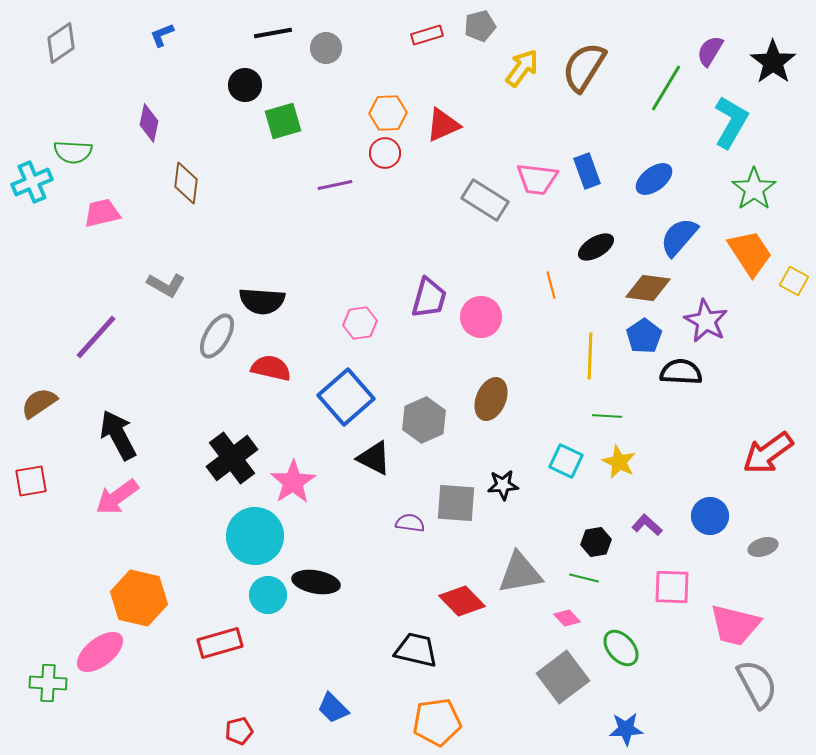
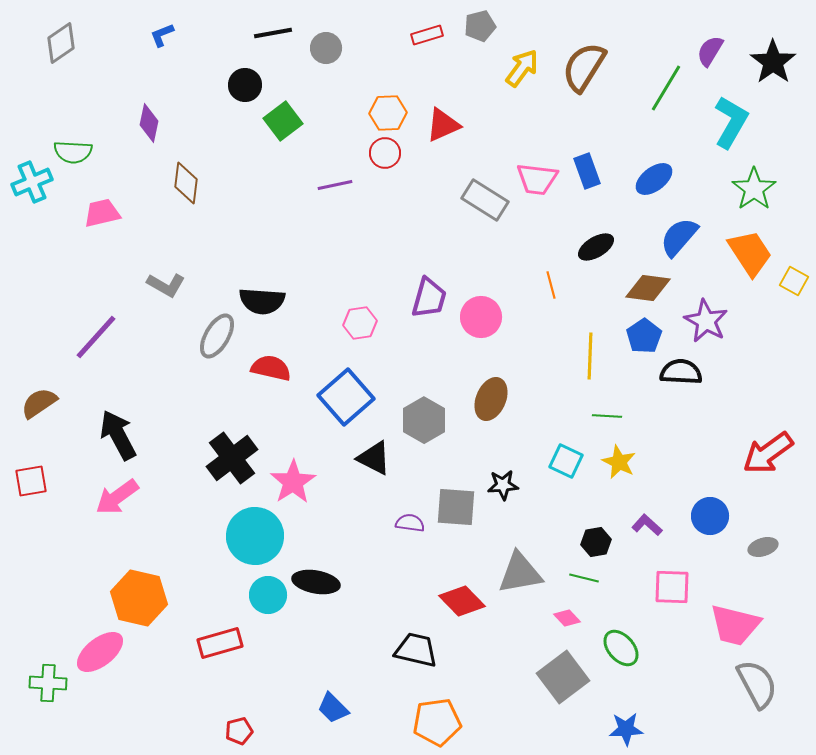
green square at (283, 121): rotated 21 degrees counterclockwise
gray hexagon at (424, 420): rotated 6 degrees counterclockwise
gray square at (456, 503): moved 4 px down
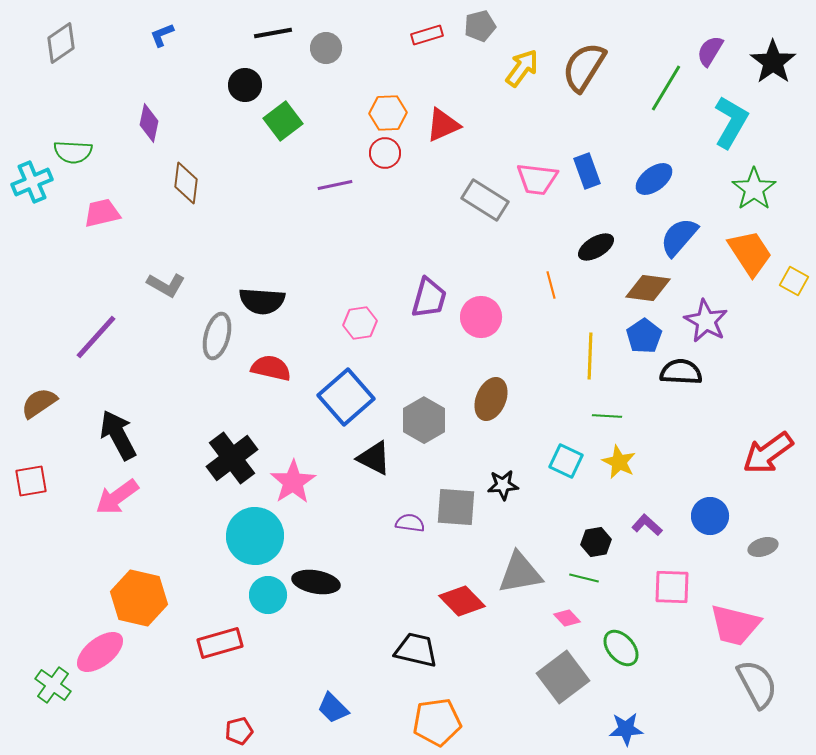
gray ellipse at (217, 336): rotated 15 degrees counterclockwise
green cross at (48, 683): moved 5 px right, 2 px down; rotated 33 degrees clockwise
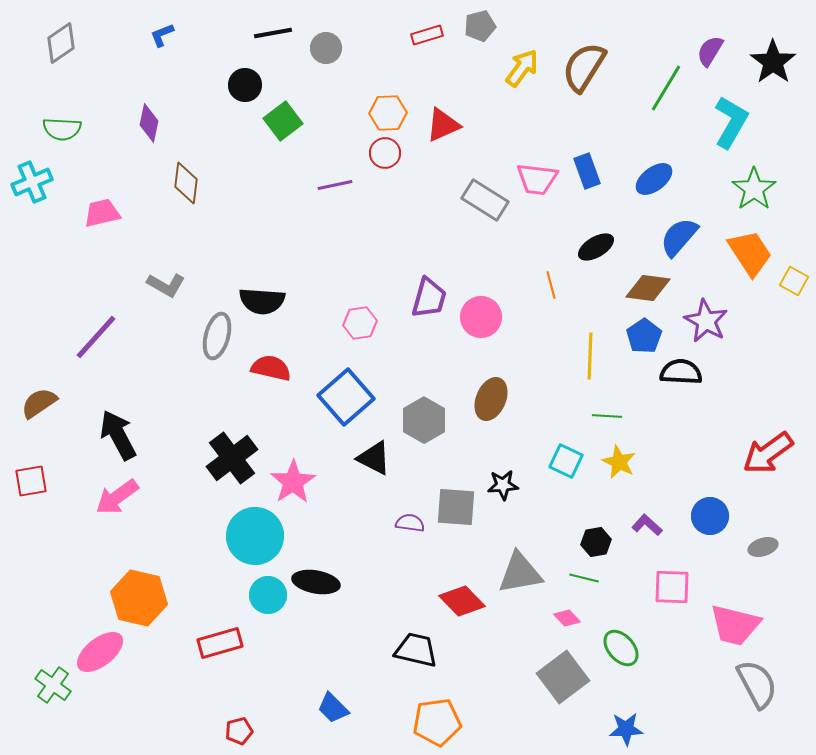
green semicircle at (73, 152): moved 11 px left, 23 px up
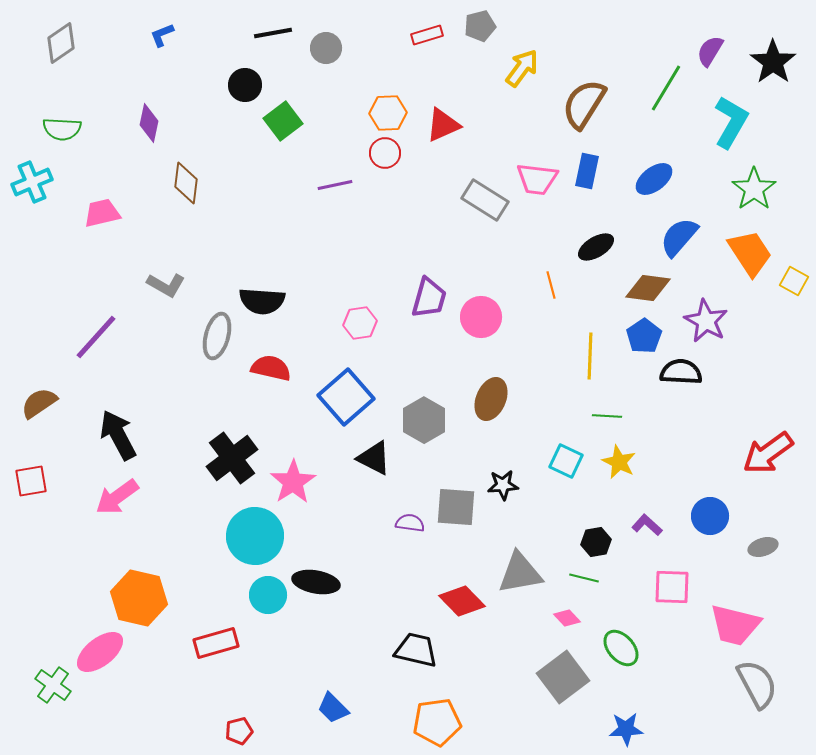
brown semicircle at (584, 67): moved 37 px down
blue rectangle at (587, 171): rotated 32 degrees clockwise
red rectangle at (220, 643): moved 4 px left
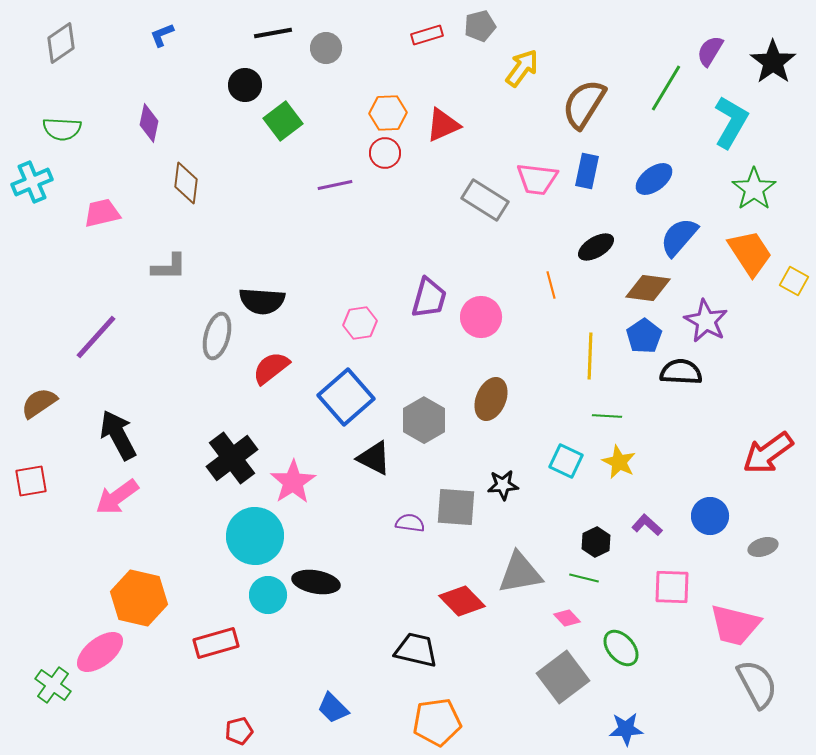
gray L-shape at (166, 285): moved 3 px right, 18 px up; rotated 30 degrees counterclockwise
red semicircle at (271, 368): rotated 51 degrees counterclockwise
black hexagon at (596, 542): rotated 16 degrees counterclockwise
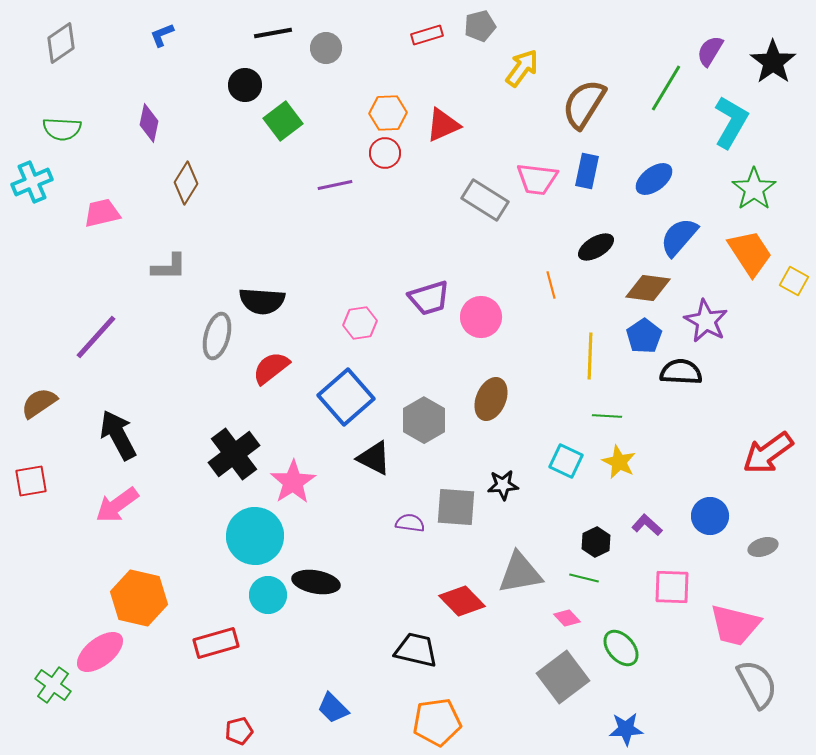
brown diamond at (186, 183): rotated 24 degrees clockwise
purple trapezoid at (429, 298): rotated 57 degrees clockwise
black cross at (232, 458): moved 2 px right, 4 px up
pink arrow at (117, 497): moved 8 px down
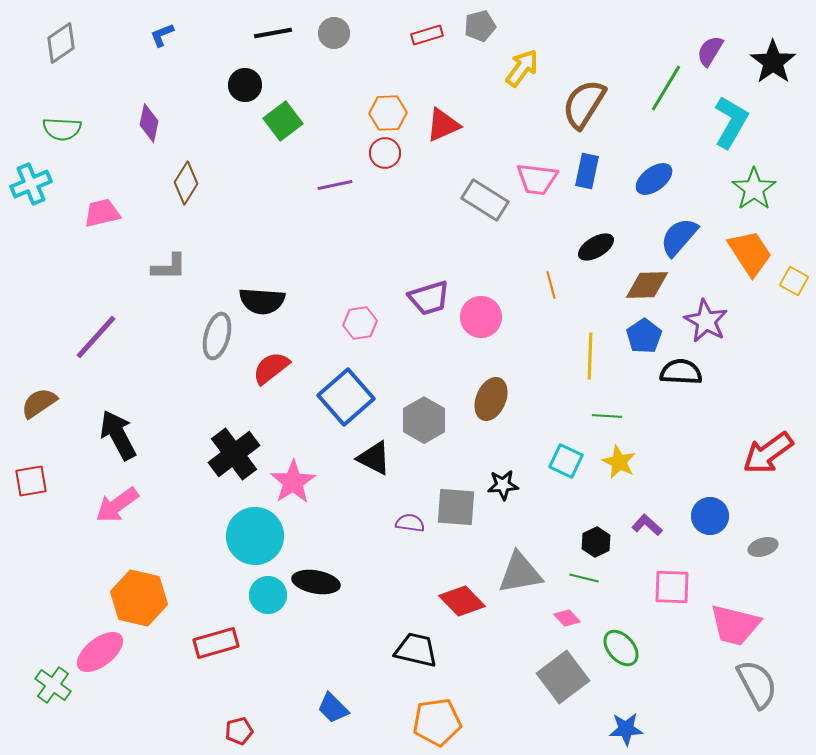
gray circle at (326, 48): moved 8 px right, 15 px up
cyan cross at (32, 182): moved 1 px left, 2 px down
brown diamond at (648, 288): moved 1 px left, 3 px up; rotated 9 degrees counterclockwise
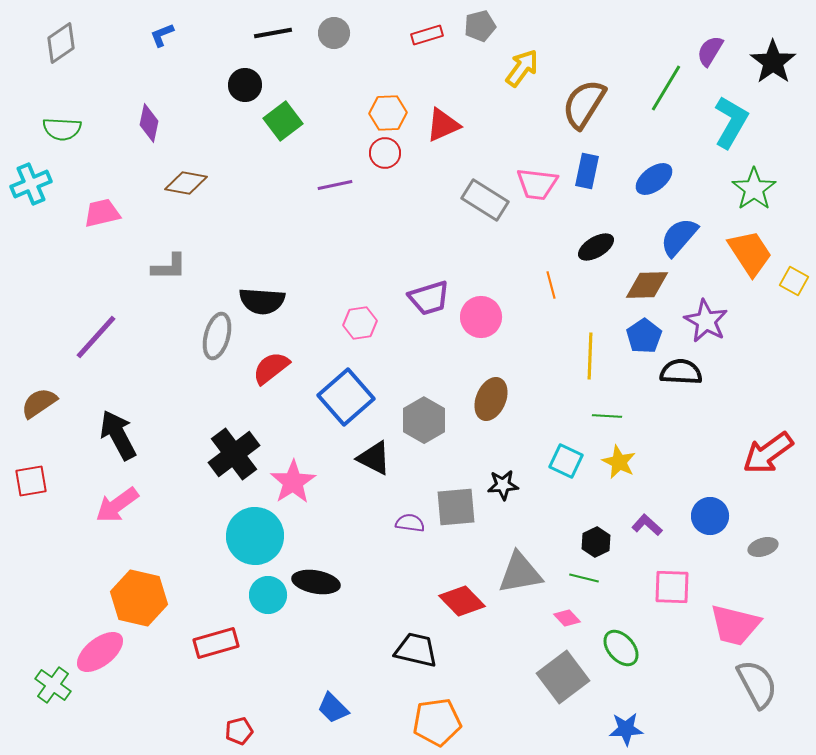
pink trapezoid at (537, 179): moved 5 px down
brown diamond at (186, 183): rotated 69 degrees clockwise
gray square at (456, 507): rotated 9 degrees counterclockwise
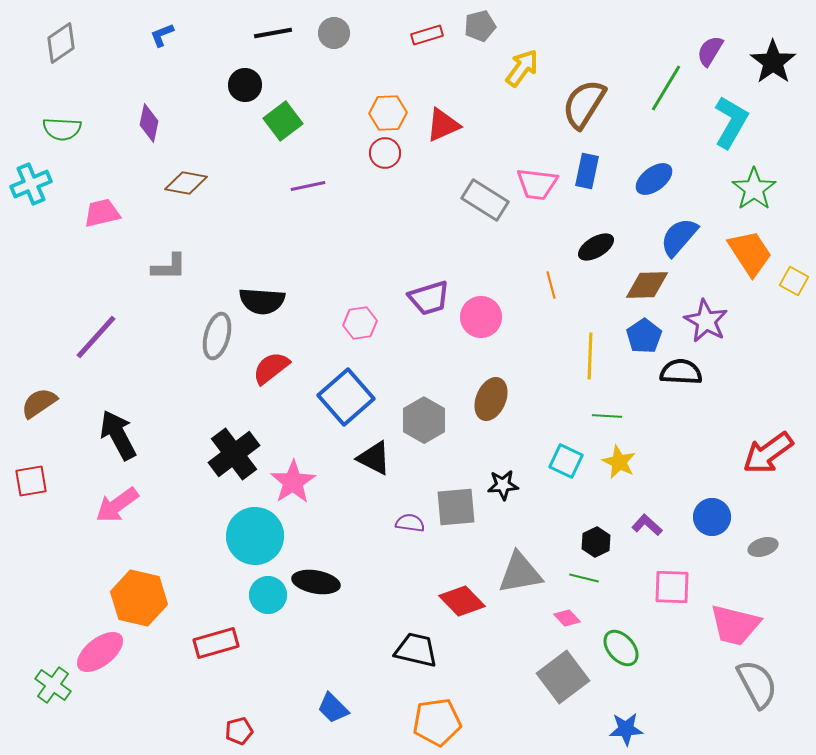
purple line at (335, 185): moved 27 px left, 1 px down
blue circle at (710, 516): moved 2 px right, 1 px down
